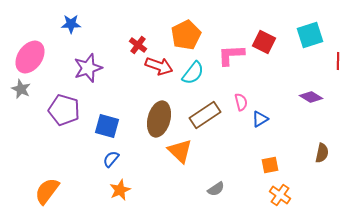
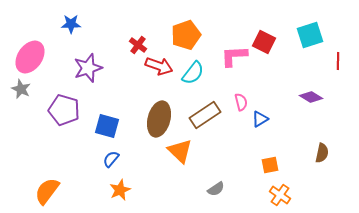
orange pentagon: rotated 8 degrees clockwise
pink L-shape: moved 3 px right, 1 px down
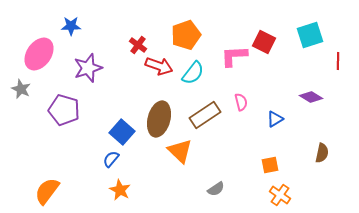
blue star: moved 2 px down
pink ellipse: moved 9 px right, 3 px up
blue triangle: moved 15 px right
blue square: moved 15 px right, 6 px down; rotated 25 degrees clockwise
orange star: rotated 20 degrees counterclockwise
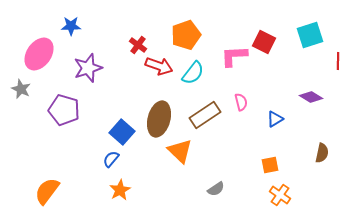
orange star: rotated 15 degrees clockwise
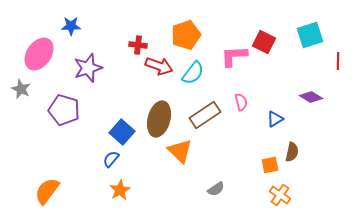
red cross: rotated 30 degrees counterclockwise
brown semicircle: moved 30 px left, 1 px up
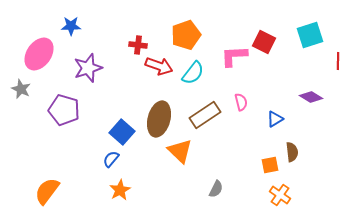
brown semicircle: rotated 18 degrees counterclockwise
gray semicircle: rotated 30 degrees counterclockwise
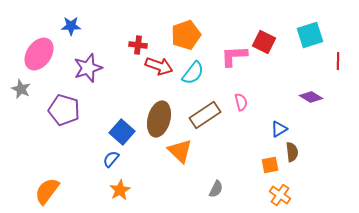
blue triangle: moved 4 px right, 10 px down
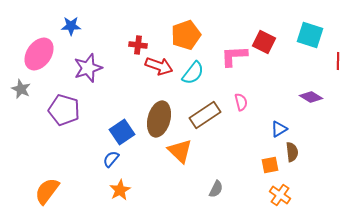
cyan square: rotated 36 degrees clockwise
blue square: rotated 15 degrees clockwise
